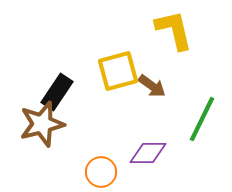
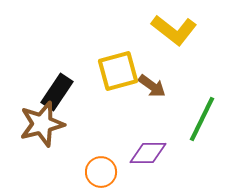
yellow L-shape: rotated 141 degrees clockwise
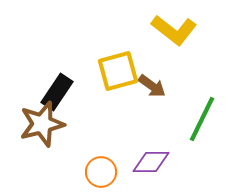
purple diamond: moved 3 px right, 9 px down
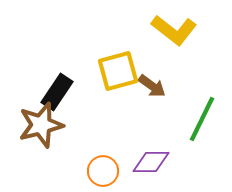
brown star: moved 1 px left, 1 px down
orange circle: moved 2 px right, 1 px up
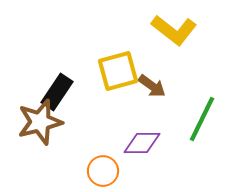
brown star: moved 1 px left, 3 px up
purple diamond: moved 9 px left, 19 px up
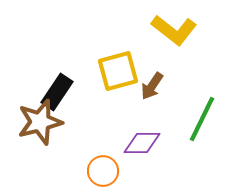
brown arrow: rotated 88 degrees clockwise
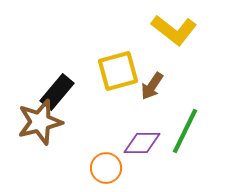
black rectangle: rotated 6 degrees clockwise
green line: moved 17 px left, 12 px down
orange circle: moved 3 px right, 3 px up
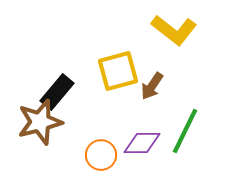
orange circle: moved 5 px left, 13 px up
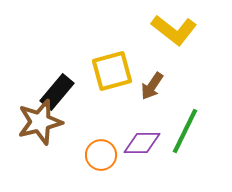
yellow square: moved 6 px left
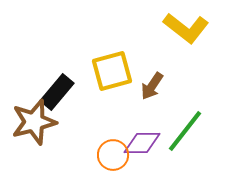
yellow L-shape: moved 12 px right, 2 px up
brown star: moved 6 px left
green line: rotated 12 degrees clockwise
orange circle: moved 12 px right
